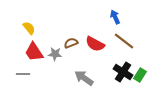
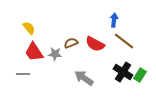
blue arrow: moved 1 px left, 3 px down; rotated 32 degrees clockwise
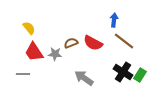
red semicircle: moved 2 px left, 1 px up
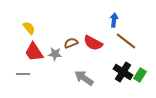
brown line: moved 2 px right
